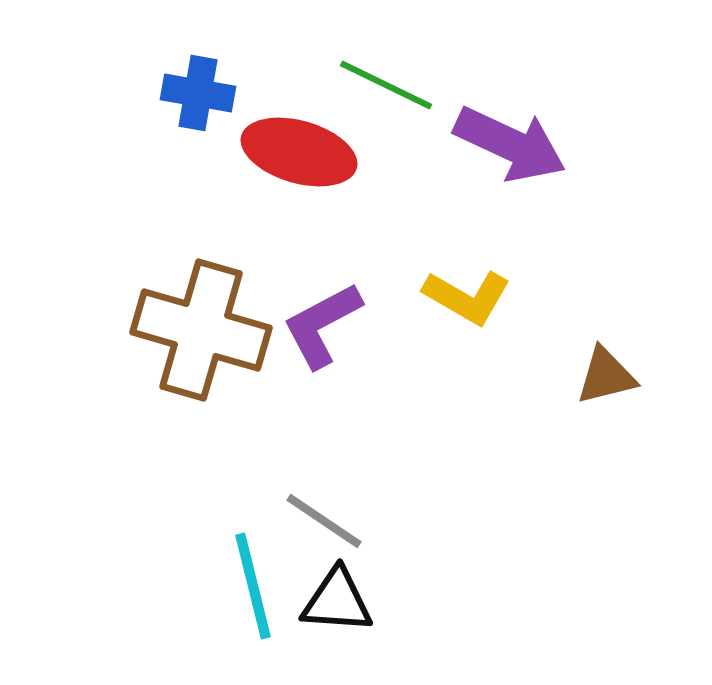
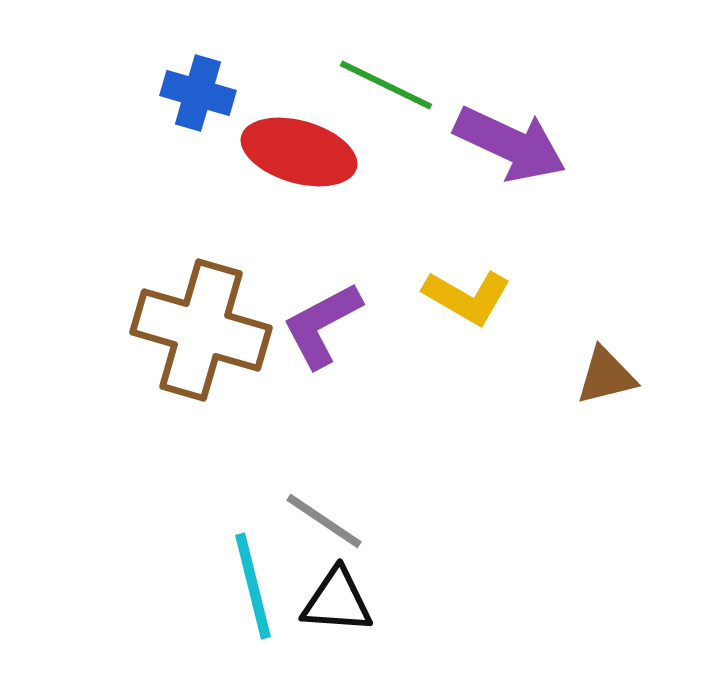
blue cross: rotated 6 degrees clockwise
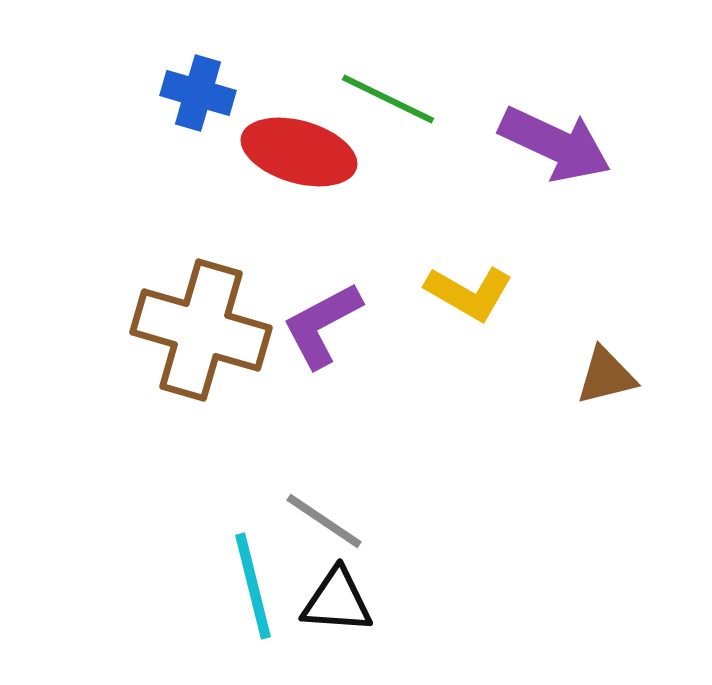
green line: moved 2 px right, 14 px down
purple arrow: moved 45 px right
yellow L-shape: moved 2 px right, 4 px up
